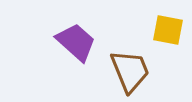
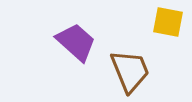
yellow square: moved 8 px up
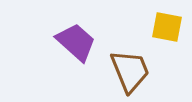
yellow square: moved 1 px left, 5 px down
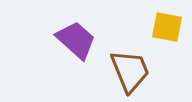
purple trapezoid: moved 2 px up
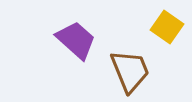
yellow square: rotated 24 degrees clockwise
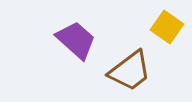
brown trapezoid: rotated 75 degrees clockwise
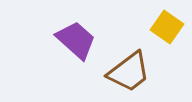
brown trapezoid: moved 1 px left, 1 px down
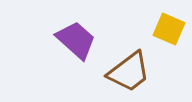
yellow square: moved 2 px right, 2 px down; rotated 12 degrees counterclockwise
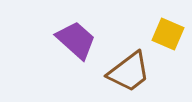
yellow square: moved 1 px left, 5 px down
